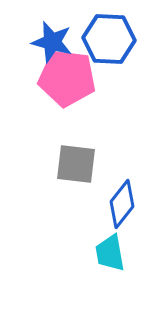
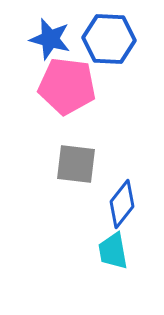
blue star: moved 2 px left, 3 px up
pink pentagon: moved 8 px down
cyan trapezoid: moved 3 px right, 2 px up
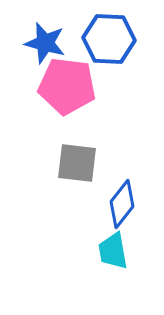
blue star: moved 5 px left, 4 px down
gray square: moved 1 px right, 1 px up
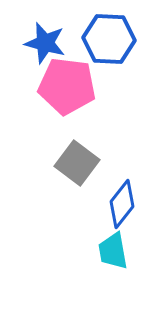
gray square: rotated 30 degrees clockwise
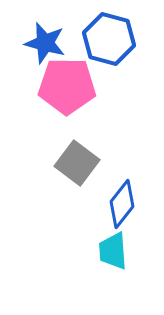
blue hexagon: rotated 12 degrees clockwise
pink pentagon: rotated 6 degrees counterclockwise
cyan trapezoid: rotated 6 degrees clockwise
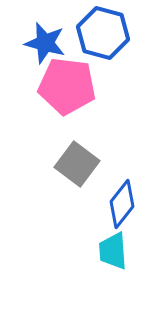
blue hexagon: moved 6 px left, 6 px up
pink pentagon: rotated 6 degrees clockwise
gray square: moved 1 px down
